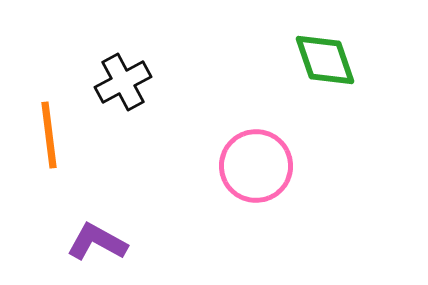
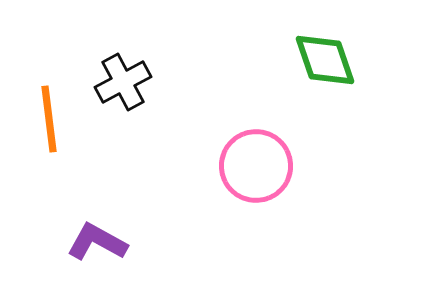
orange line: moved 16 px up
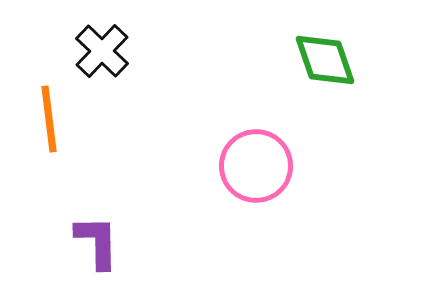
black cross: moved 21 px left, 31 px up; rotated 18 degrees counterclockwise
purple L-shape: rotated 60 degrees clockwise
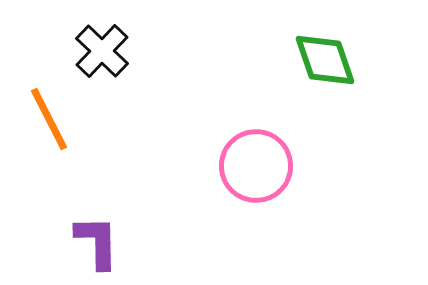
orange line: rotated 20 degrees counterclockwise
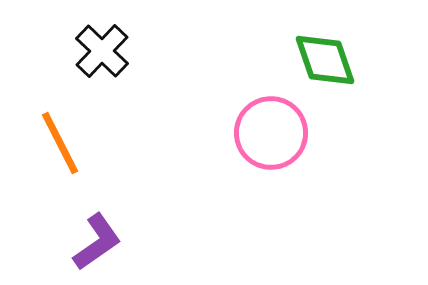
orange line: moved 11 px right, 24 px down
pink circle: moved 15 px right, 33 px up
purple L-shape: rotated 56 degrees clockwise
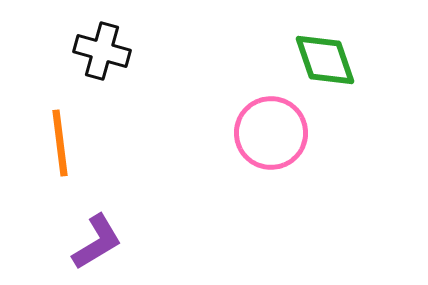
black cross: rotated 28 degrees counterclockwise
orange line: rotated 20 degrees clockwise
purple L-shape: rotated 4 degrees clockwise
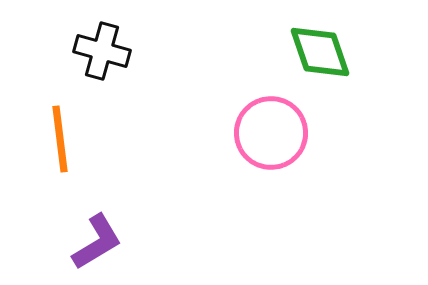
green diamond: moved 5 px left, 8 px up
orange line: moved 4 px up
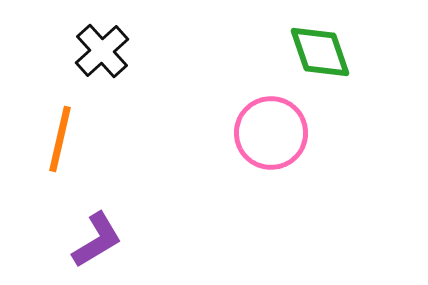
black cross: rotated 32 degrees clockwise
orange line: rotated 20 degrees clockwise
purple L-shape: moved 2 px up
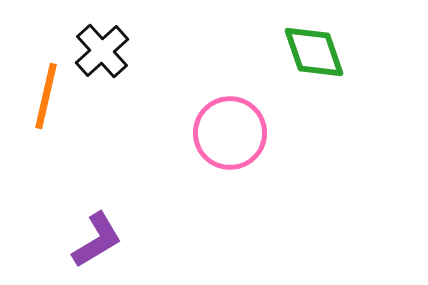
green diamond: moved 6 px left
pink circle: moved 41 px left
orange line: moved 14 px left, 43 px up
